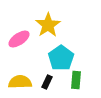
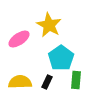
yellow star: moved 1 px right; rotated 10 degrees counterclockwise
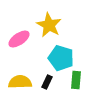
cyan pentagon: rotated 20 degrees counterclockwise
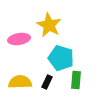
pink ellipse: rotated 25 degrees clockwise
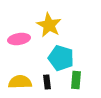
black rectangle: rotated 32 degrees counterclockwise
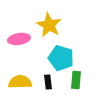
black rectangle: moved 1 px right
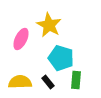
pink ellipse: moved 2 px right; rotated 55 degrees counterclockwise
black rectangle: rotated 32 degrees counterclockwise
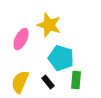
yellow star: rotated 10 degrees counterclockwise
yellow semicircle: rotated 65 degrees counterclockwise
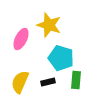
black rectangle: rotated 64 degrees counterclockwise
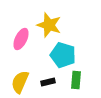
cyan pentagon: moved 2 px right, 3 px up
